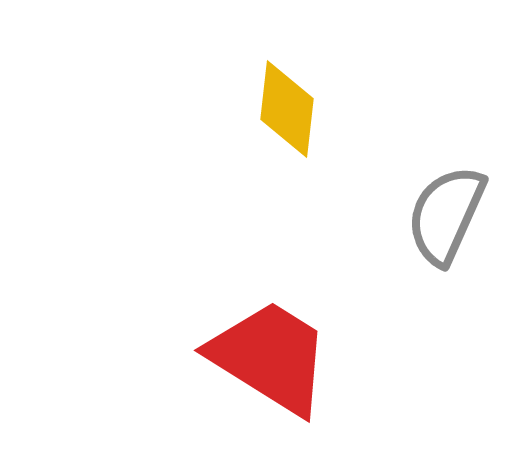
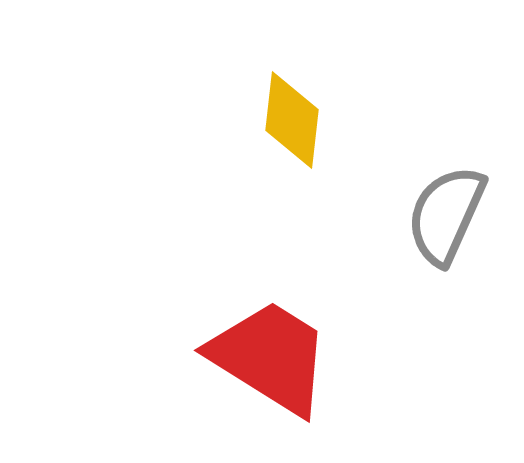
yellow diamond: moved 5 px right, 11 px down
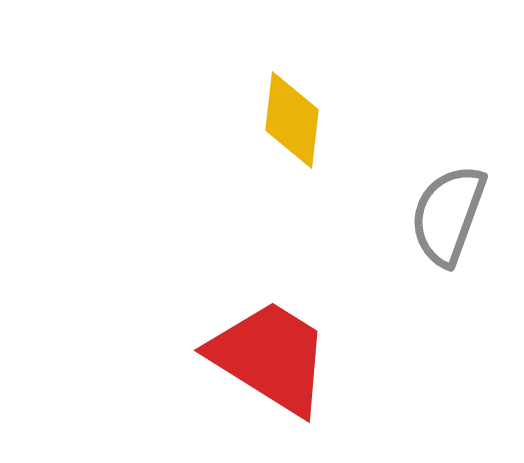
gray semicircle: moved 2 px right; rotated 4 degrees counterclockwise
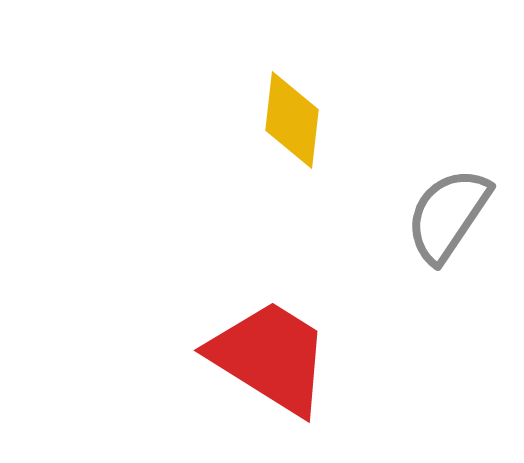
gray semicircle: rotated 14 degrees clockwise
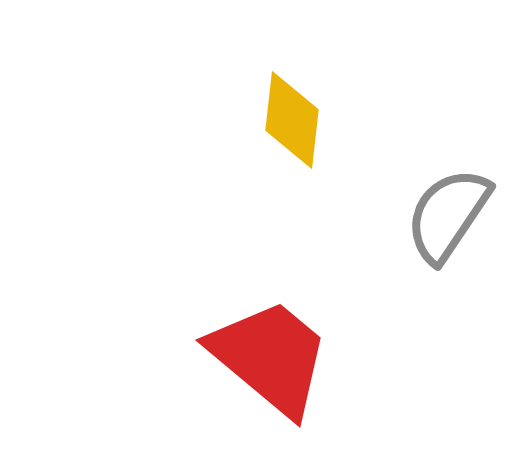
red trapezoid: rotated 8 degrees clockwise
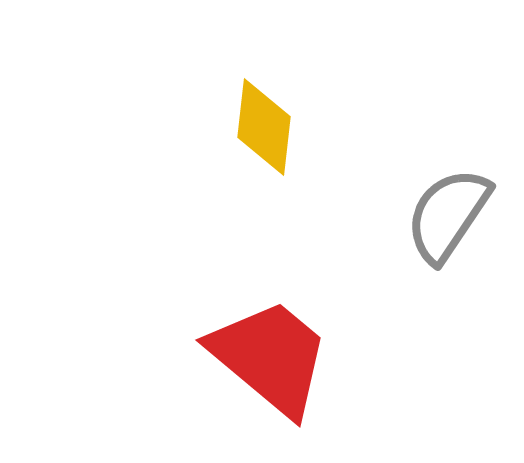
yellow diamond: moved 28 px left, 7 px down
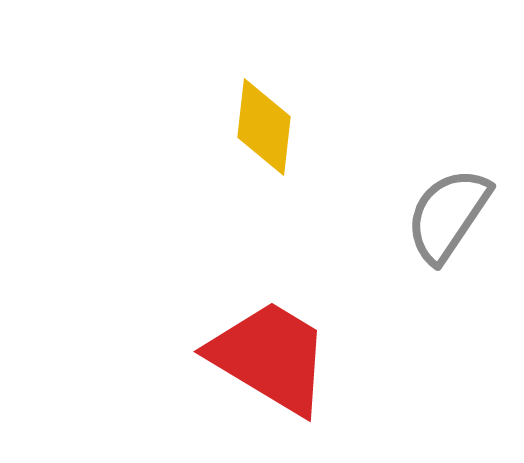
red trapezoid: rotated 9 degrees counterclockwise
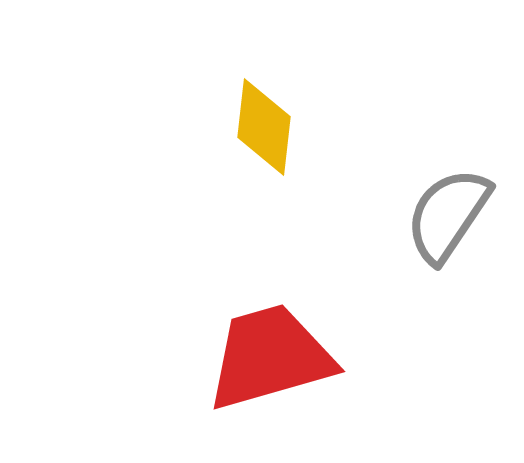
red trapezoid: rotated 47 degrees counterclockwise
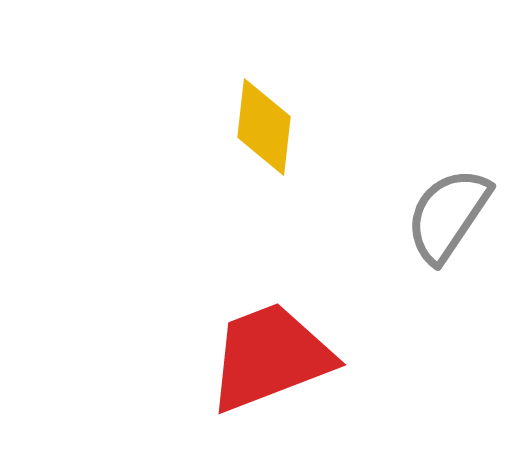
red trapezoid: rotated 5 degrees counterclockwise
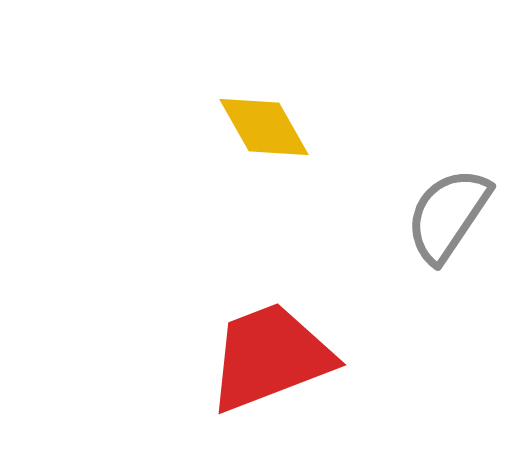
yellow diamond: rotated 36 degrees counterclockwise
